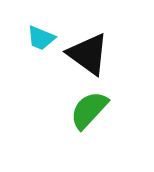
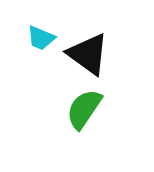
green semicircle: moved 5 px left, 1 px up; rotated 9 degrees counterclockwise
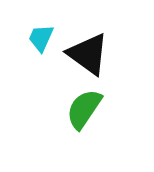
cyan trapezoid: rotated 92 degrees clockwise
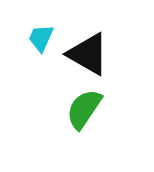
black triangle: rotated 6 degrees counterclockwise
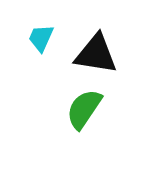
black triangle: moved 8 px right; rotated 21 degrees counterclockwise
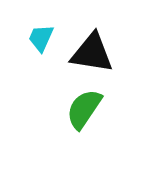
black triangle: moved 4 px left, 1 px up
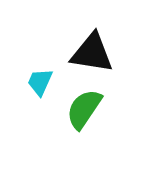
cyan trapezoid: moved 1 px left, 44 px down
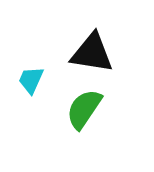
cyan trapezoid: moved 9 px left, 2 px up
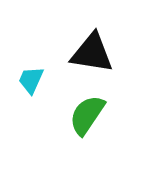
green semicircle: moved 3 px right, 6 px down
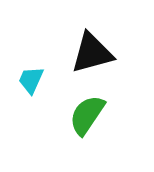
black triangle: rotated 24 degrees counterclockwise
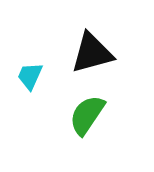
cyan trapezoid: moved 1 px left, 4 px up
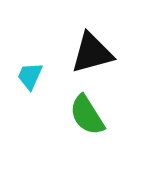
green semicircle: rotated 66 degrees counterclockwise
